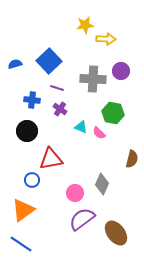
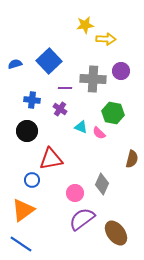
purple line: moved 8 px right; rotated 16 degrees counterclockwise
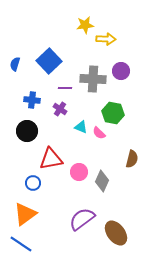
blue semicircle: rotated 56 degrees counterclockwise
blue circle: moved 1 px right, 3 px down
gray diamond: moved 3 px up
pink circle: moved 4 px right, 21 px up
orange triangle: moved 2 px right, 4 px down
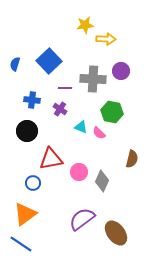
green hexagon: moved 1 px left, 1 px up
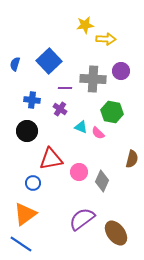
pink semicircle: moved 1 px left
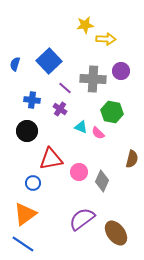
purple line: rotated 40 degrees clockwise
blue line: moved 2 px right
